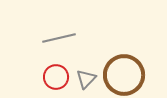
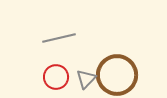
brown circle: moved 7 px left
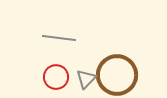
gray line: rotated 20 degrees clockwise
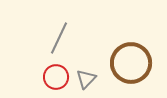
gray line: rotated 72 degrees counterclockwise
brown circle: moved 14 px right, 12 px up
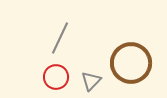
gray line: moved 1 px right
gray triangle: moved 5 px right, 2 px down
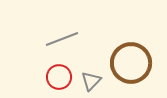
gray line: moved 2 px right, 1 px down; rotated 44 degrees clockwise
red circle: moved 3 px right
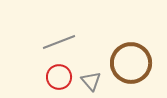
gray line: moved 3 px left, 3 px down
gray triangle: rotated 25 degrees counterclockwise
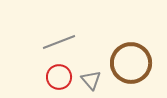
gray triangle: moved 1 px up
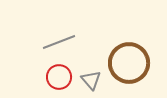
brown circle: moved 2 px left
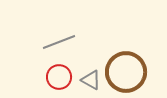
brown circle: moved 3 px left, 9 px down
gray triangle: rotated 20 degrees counterclockwise
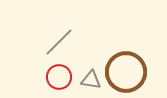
gray line: rotated 24 degrees counterclockwise
gray triangle: rotated 20 degrees counterclockwise
